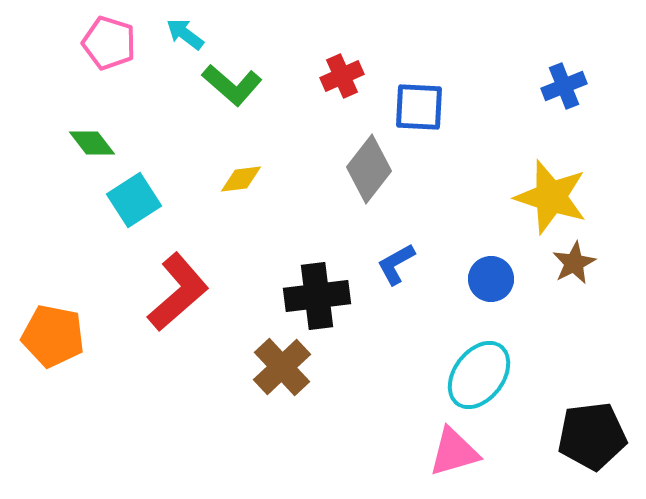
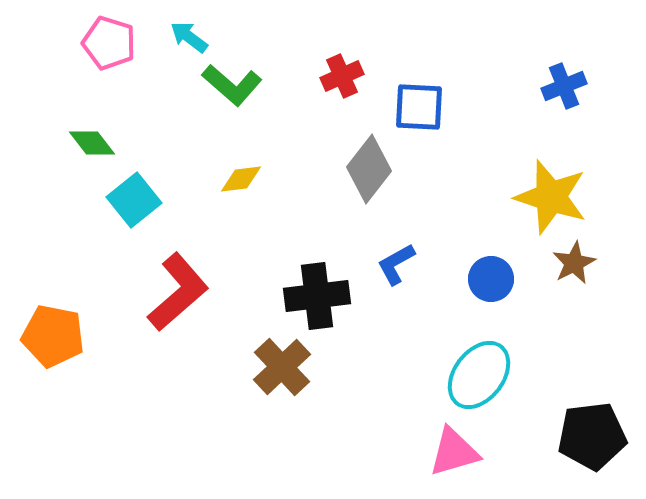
cyan arrow: moved 4 px right, 3 px down
cyan square: rotated 6 degrees counterclockwise
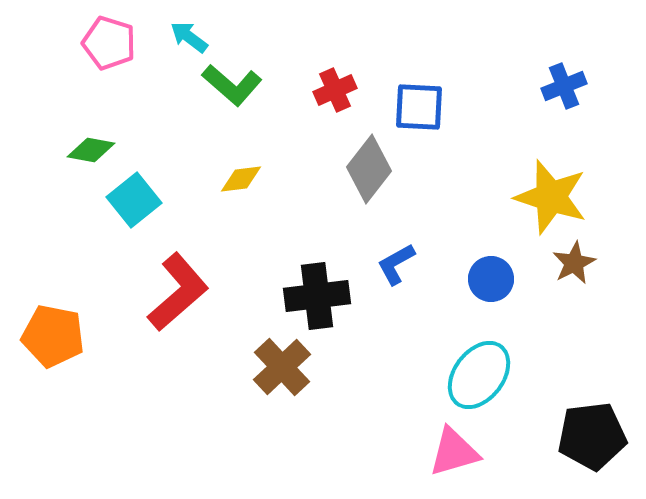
red cross: moved 7 px left, 14 px down
green diamond: moved 1 px left, 7 px down; rotated 42 degrees counterclockwise
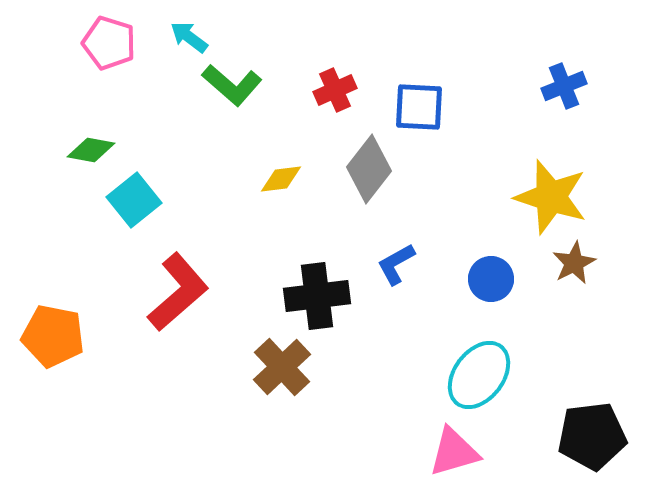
yellow diamond: moved 40 px right
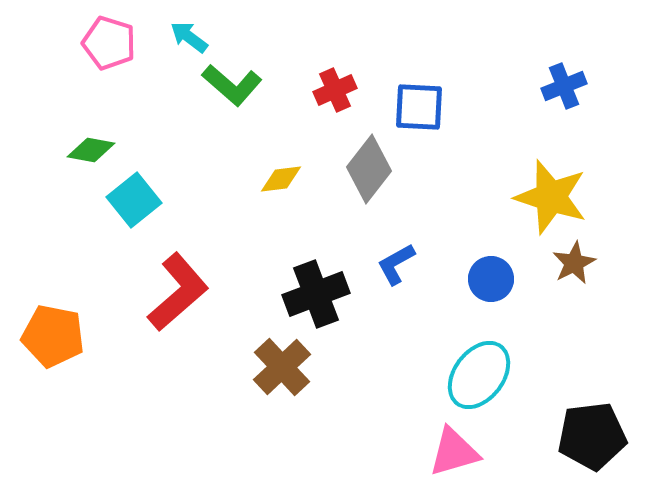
black cross: moved 1 px left, 2 px up; rotated 14 degrees counterclockwise
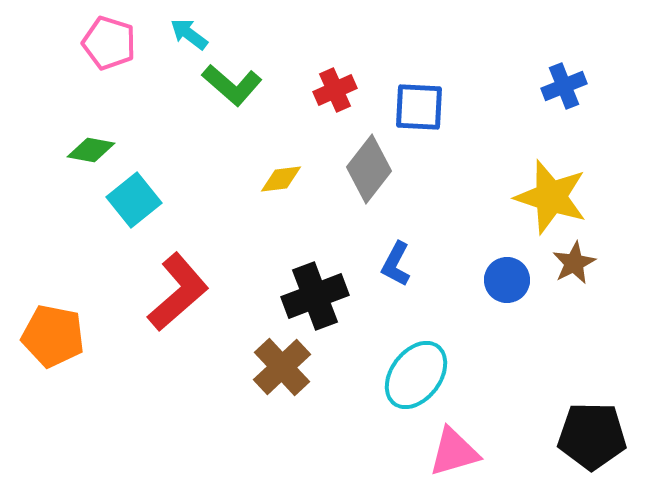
cyan arrow: moved 3 px up
blue L-shape: rotated 33 degrees counterclockwise
blue circle: moved 16 px right, 1 px down
black cross: moved 1 px left, 2 px down
cyan ellipse: moved 63 px left
black pentagon: rotated 8 degrees clockwise
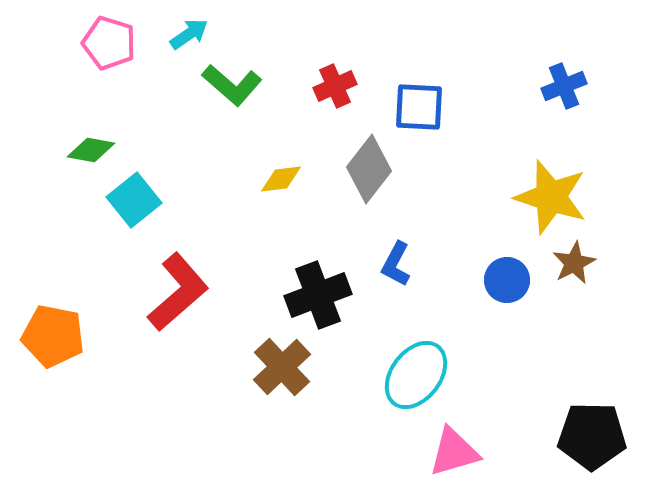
cyan arrow: rotated 108 degrees clockwise
red cross: moved 4 px up
black cross: moved 3 px right, 1 px up
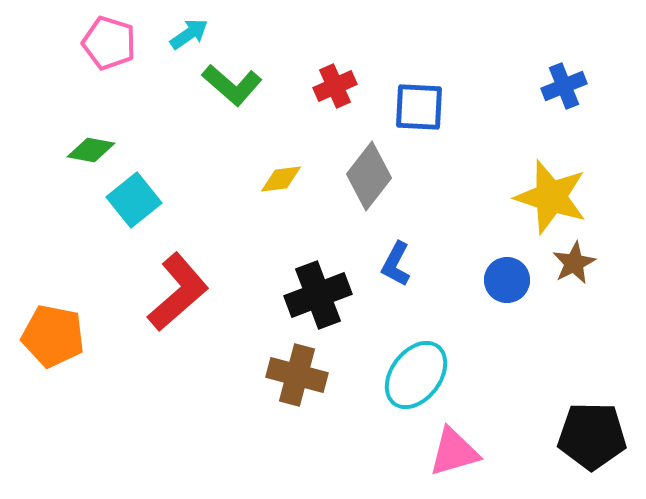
gray diamond: moved 7 px down
brown cross: moved 15 px right, 8 px down; rotated 32 degrees counterclockwise
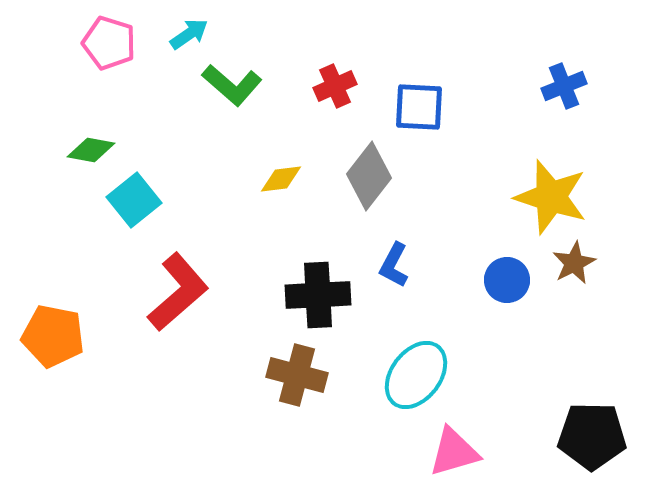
blue L-shape: moved 2 px left, 1 px down
black cross: rotated 18 degrees clockwise
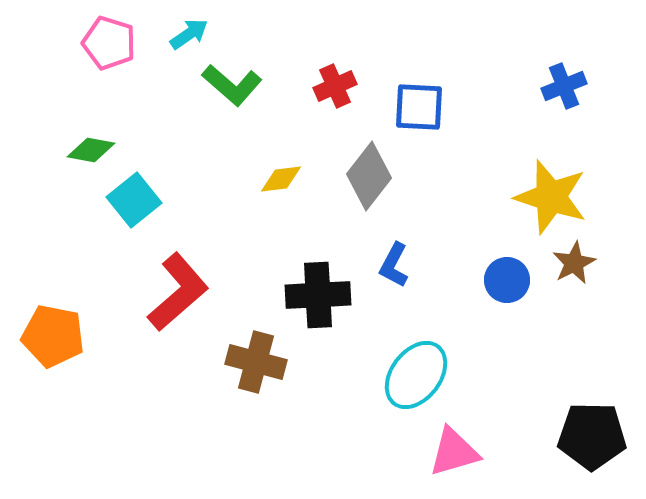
brown cross: moved 41 px left, 13 px up
